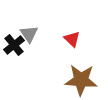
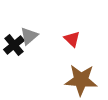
gray triangle: moved 2 px down; rotated 24 degrees clockwise
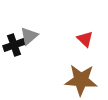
red triangle: moved 13 px right
black cross: rotated 20 degrees clockwise
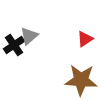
red triangle: rotated 42 degrees clockwise
black cross: rotated 15 degrees counterclockwise
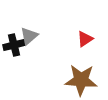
black cross: rotated 20 degrees clockwise
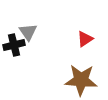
gray triangle: moved 1 px left, 4 px up; rotated 24 degrees counterclockwise
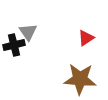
red triangle: moved 1 px right, 1 px up
brown star: moved 1 px left, 1 px up
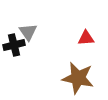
red triangle: rotated 30 degrees clockwise
brown star: moved 2 px left, 1 px up; rotated 8 degrees clockwise
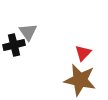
red triangle: moved 3 px left, 15 px down; rotated 42 degrees counterclockwise
brown star: moved 2 px right, 2 px down
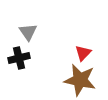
black cross: moved 5 px right, 13 px down
